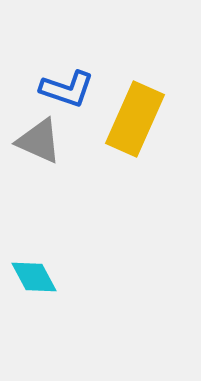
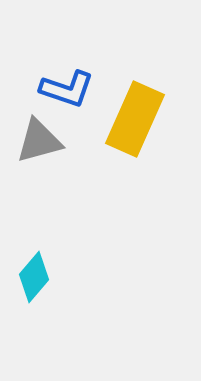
gray triangle: rotated 39 degrees counterclockwise
cyan diamond: rotated 69 degrees clockwise
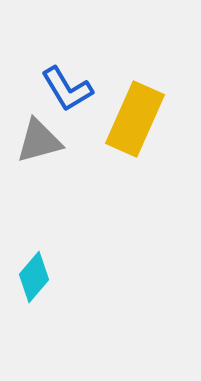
blue L-shape: rotated 40 degrees clockwise
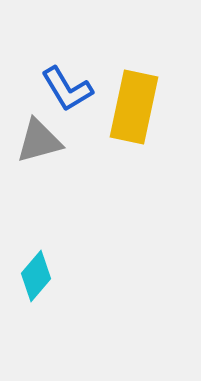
yellow rectangle: moved 1 px left, 12 px up; rotated 12 degrees counterclockwise
cyan diamond: moved 2 px right, 1 px up
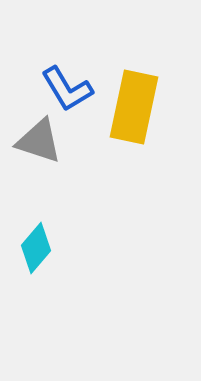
gray triangle: rotated 33 degrees clockwise
cyan diamond: moved 28 px up
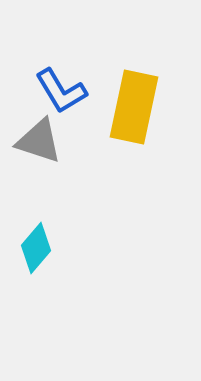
blue L-shape: moved 6 px left, 2 px down
